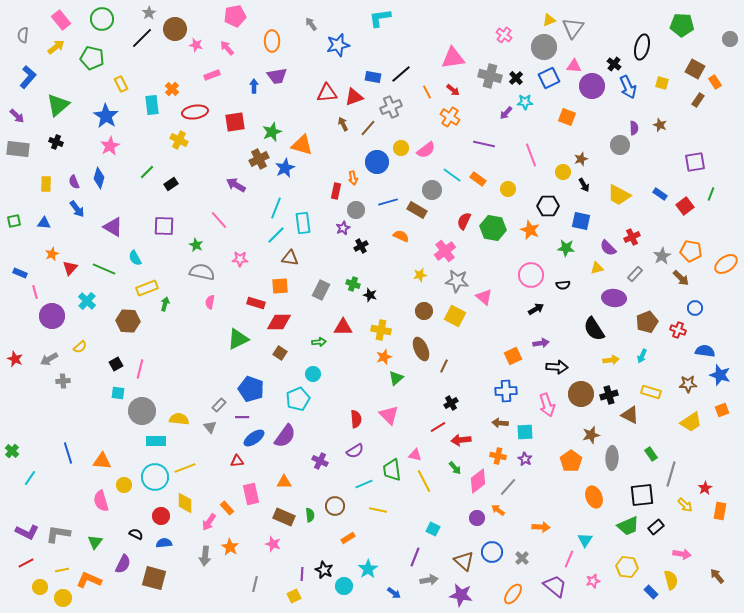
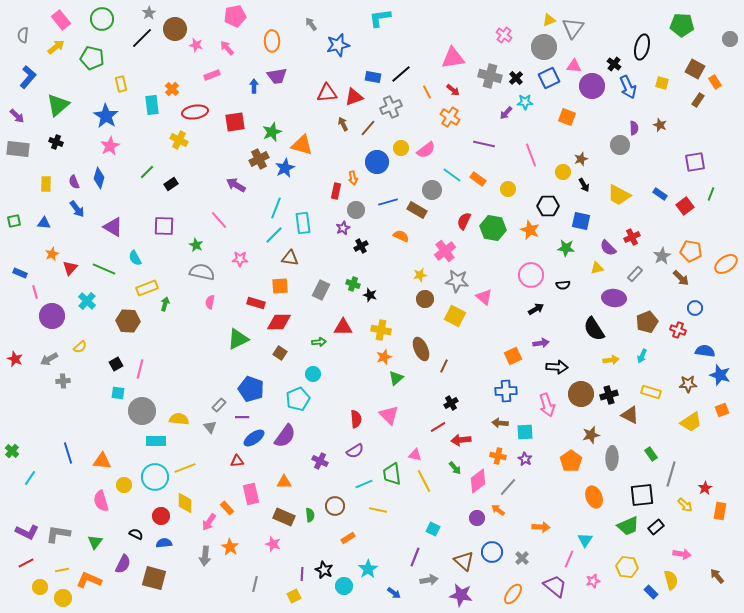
yellow rectangle at (121, 84): rotated 14 degrees clockwise
cyan line at (276, 235): moved 2 px left
brown circle at (424, 311): moved 1 px right, 12 px up
green trapezoid at (392, 470): moved 4 px down
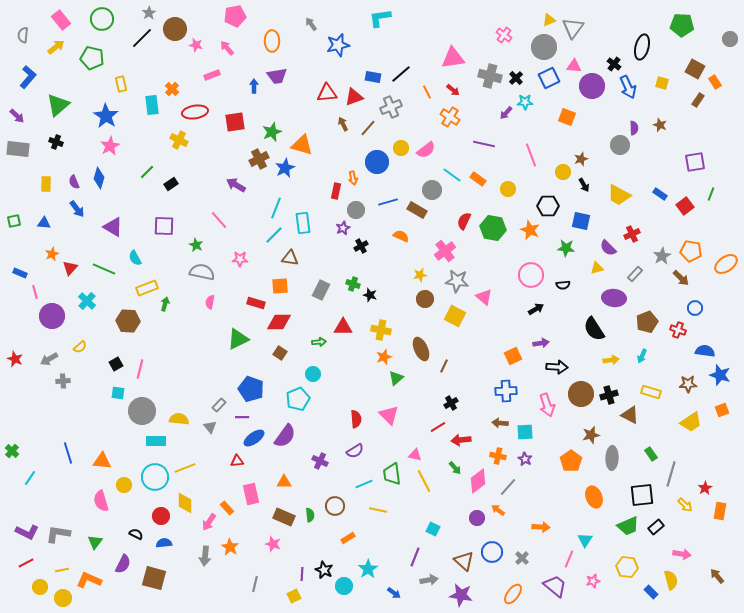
red cross at (632, 237): moved 3 px up
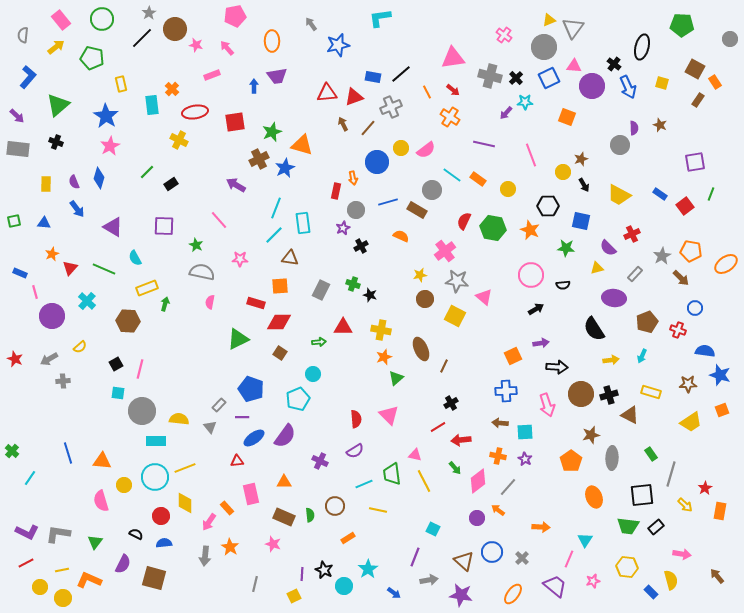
green trapezoid at (628, 526): rotated 30 degrees clockwise
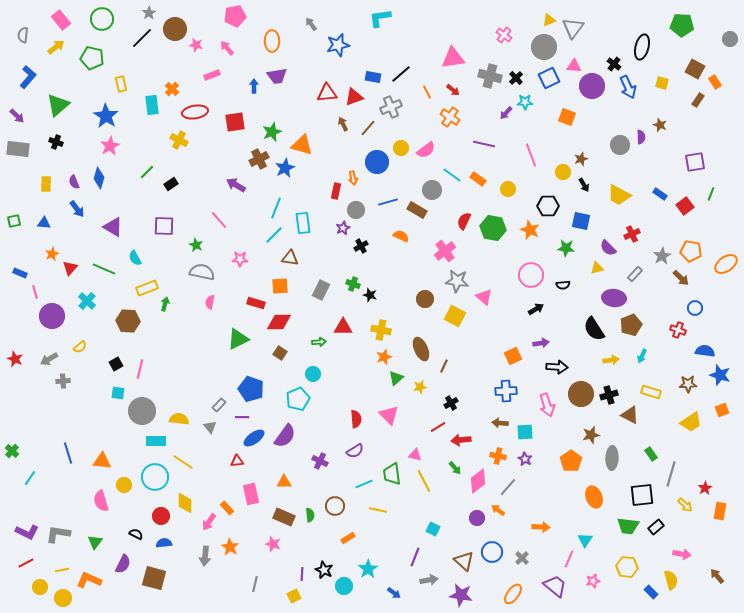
purple semicircle at (634, 128): moved 7 px right, 9 px down
yellow star at (420, 275): moved 112 px down
brown pentagon at (647, 322): moved 16 px left, 3 px down
yellow line at (185, 468): moved 2 px left, 6 px up; rotated 55 degrees clockwise
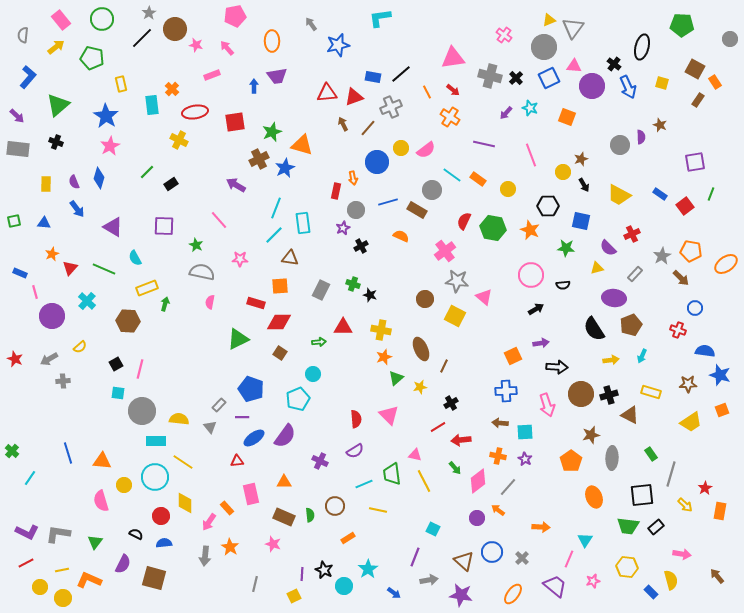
cyan star at (525, 102): moved 5 px right, 6 px down; rotated 21 degrees clockwise
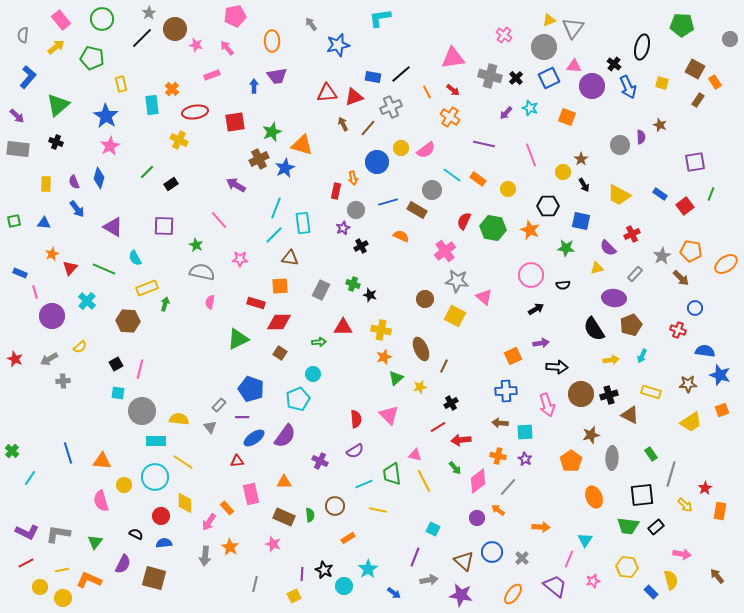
brown star at (581, 159): rotated 16 degrees counterclockwise
